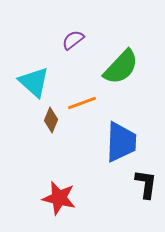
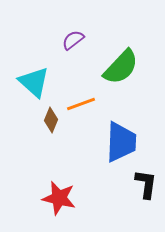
orange line: moved 1 px left, 1 px down
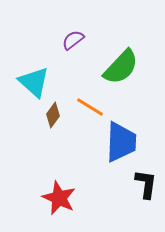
orange line: moved 9 px right, 3 px down; rotated 52 degrees clockwise
brown diamond: moved 2 px right, 5 px up; rotated 15 degrees clockwise
red star: rotated 12 degrees clockwise
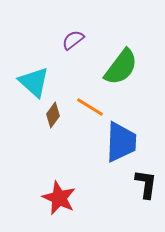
green semicircle: rotated 6 degrees counterclockwise
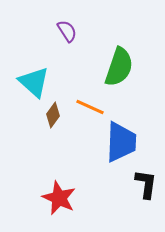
purple semicircle: moved 6 px left, 9 px up; rotated 95 degrees clockwise
green semicircle: moved 2 px left; rotated 18 degrees counterclockwise
orange line: rotated 8 degrees counterclockwise
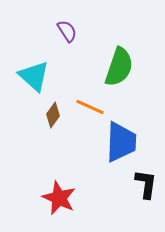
cyan triangle: moved 6 px up
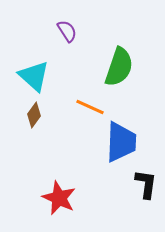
brown diamond: moved 19 px left
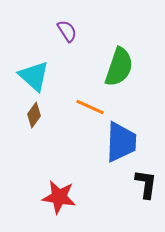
red star: moved 1 px up; rotated 16 degrees counterclockwise
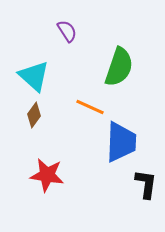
red star: moved 12 px left, 22 px up
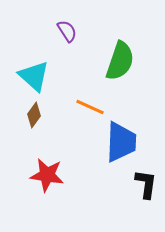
green semicircle: moved 1 px right, 6 px up
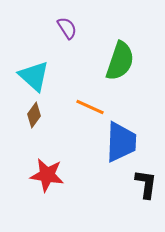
purple semicircle: moved 3 px up
